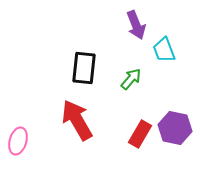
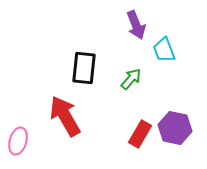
red arrow: moved 12 px left, 4 px up
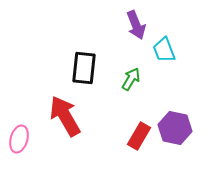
green arrow: rotated 10 degrees counterclockwise
red rectangle: moved 1 px left, 2 px down
pink ellipse: moved 1 px right, 2 px up
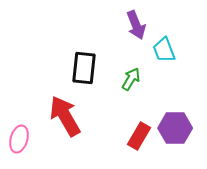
purple hexagon: rotated 12 degrees counterclockwise
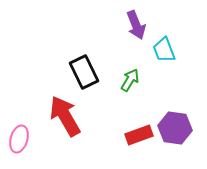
black rectangle: moved 4 px down; rotated 32 degrees counterclockwise
green arrow: moved 1 px left, 1 px down
purple hexagon: rotated 8 degrees clockwise
red rectangle: moved 1 px up; rotated 40 degrees clockwise
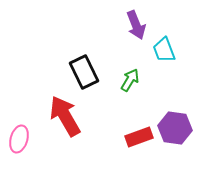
red rectangle: moved 2 px down
